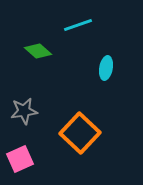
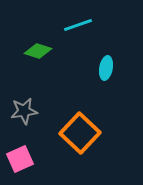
green diamond: rotated 24 degrees counterclockwise
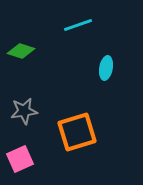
green diamond: moved 17 px left
orange square: moved 3 px left, 1 px up; rotated 30 degrees clockwise
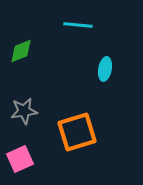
cyan line: rotated 24 degrees clockwise
green diamond: rotated 40 degrees counterclockwise
cyan ellipse: moved 1 px left, 1 px down
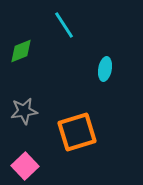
cyan line: moved 14 px left; rotated 52 degrees clockwise
pink square: moved 5 px right, 7 px down; rotated 20 degrees counterclockwise
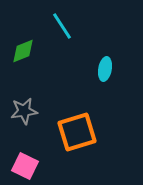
cyan line: moved 2 px left, 1 px down
green diamond: moved 2 px right
pink square: rotated 20 degrees counterclockwise
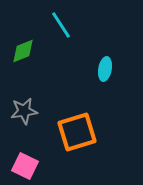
cyan line: moved 1 px left, 1 px up
